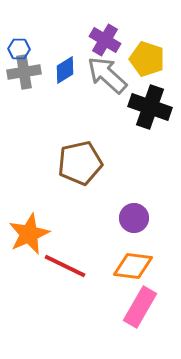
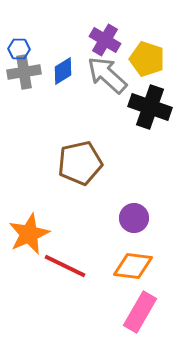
blue diamond: moved 2 px left, 1 px down
pink rectangle: moved 5 px down
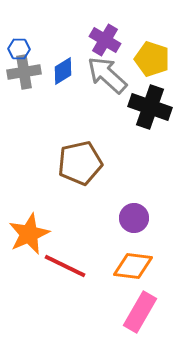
yellow pentagon: moved 5 px right
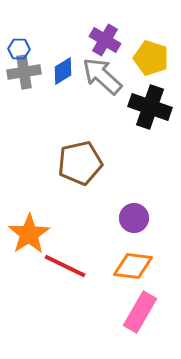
yellow pentagon: moved 1 px left, 1 px up
gray arrow: moved 5 px left, 1 px down
orange star: rotated 9 degrees counterclockwise
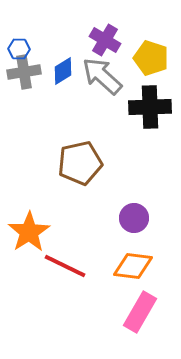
black cross: rotated 21 degrees counterclockwise
orange star: moved 2 px up
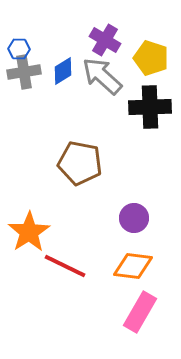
brown pentagon: rotated 24 degrees clockwise
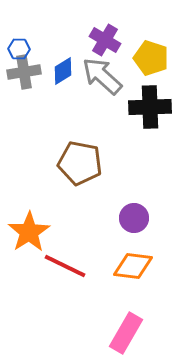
pink rectangle: moved 14 px left, 21 px down
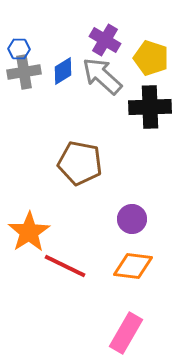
purple circle: moved 2 px left, 1 px down
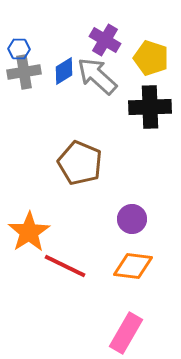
blue diamond: moved 1 px right
gray arrow: moved 5 px left
brown pentagon: rotated 12 degrees clockwise
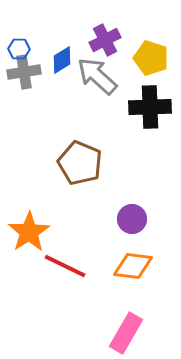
purple cross: rotated 32 degrees clockwise
blue diamond: moved 2 px left, 11 px up
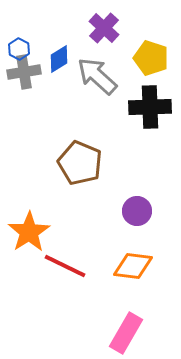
purple cross: moved 1 px left, 12 px up; rotated 20 degrees counterclockwise
blue hexagon: rotated 25 degrees clockwise
blue diamond: moved 3 px left, 1 px up
purple circle: moved 5 px right, 8 px up
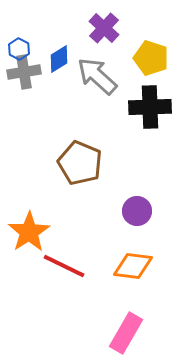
red line: moved 1 px left
